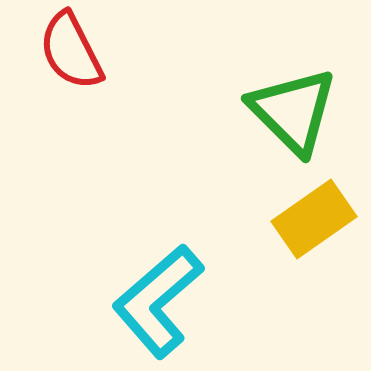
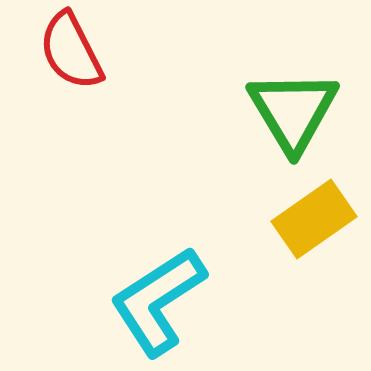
green triangle: rotated 14 degrees clockwise
cyan L-shape: rotated 8 degrees clockwise
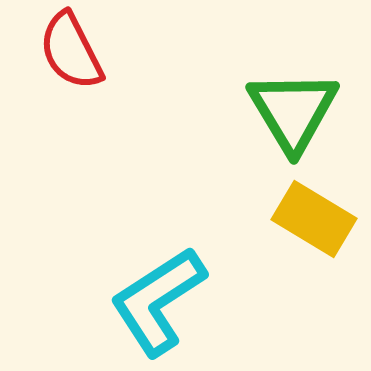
yellow rectangle: rotated 66 degrees clockwise
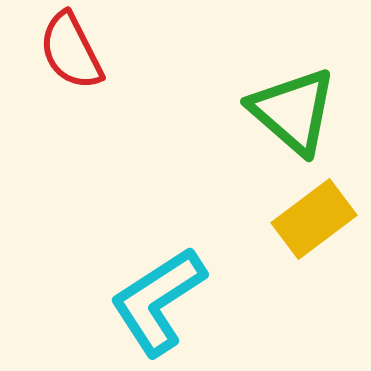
green triangle: rotated 18 degrees counterclockwise
yellow rectangle: rotated 68 degrees counterclockwise
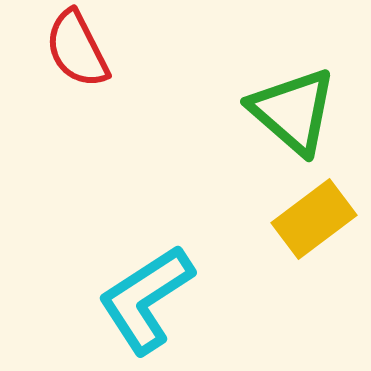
red semicircle: moved 6 px right, 2 px up
cyan L-shape: moved 12 px left, 2 px up
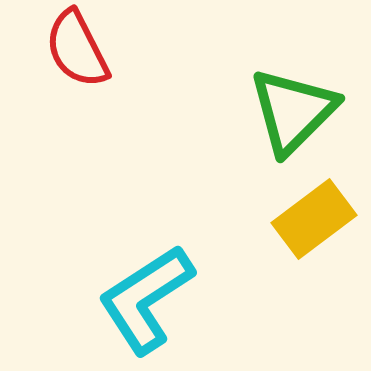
green triangle: rotated 34 degrees clockwise
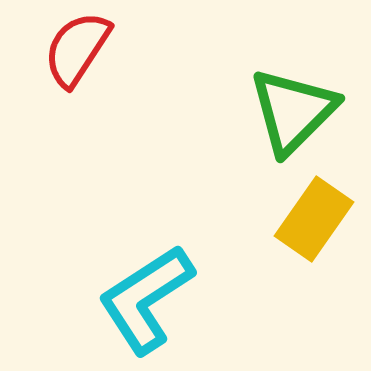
red semicircle: rotated 60 degrees clockwise
yellow rectangle: rotated 18 degrees counterclockwise
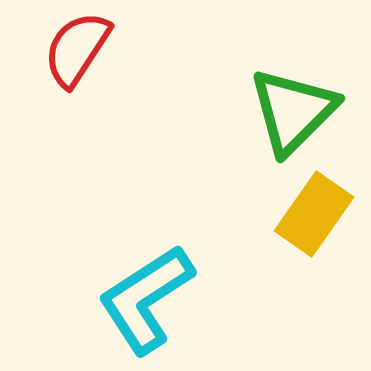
yellow rectangle: moved 5 px up
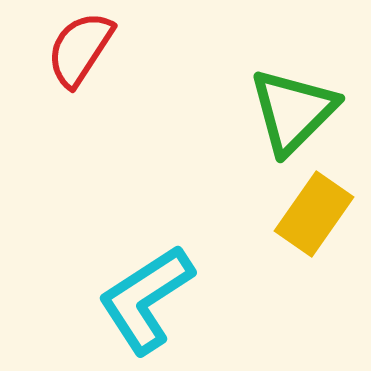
red semicircle: moved 3 px right
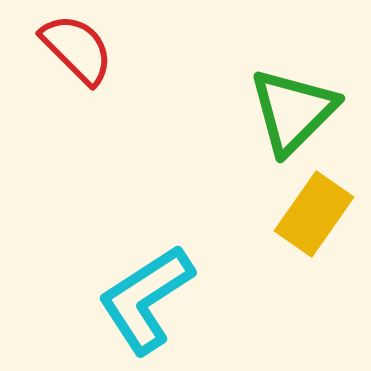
red semicircle: moved 3 px left; rotated 102 degrees clockwise
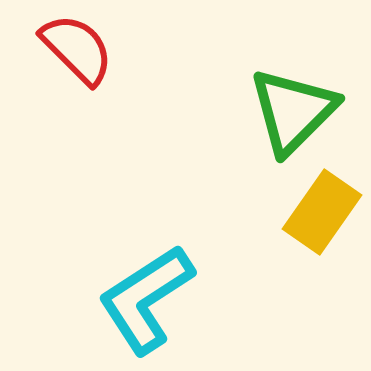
yellow rectangle: moved 8 px right, 2 px up
